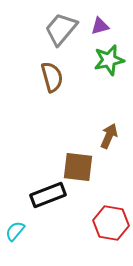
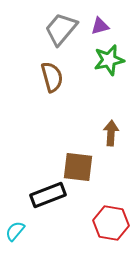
brown arrow: moved 2 px right, 3 px up; rotated 20 degrees counterclockwise
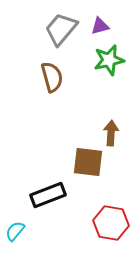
brown square: moved 10 px right, 5 px up
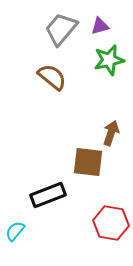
brown semicircle: rotated 36 degrees counterclockwise
brown arrow: rotated 15 degrees clockwise
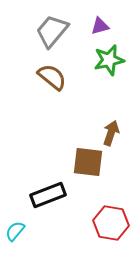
gray trapezoid: moved 9 px left, 2 px down
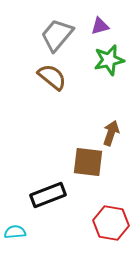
gray trapezoid: moved 5 px right, 4 px down
cyan semicircle: moved 1 px down; rotated 45 degrees clockwise
